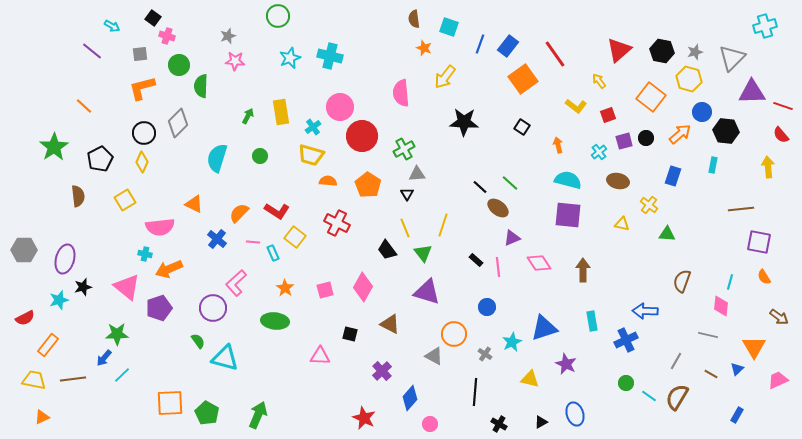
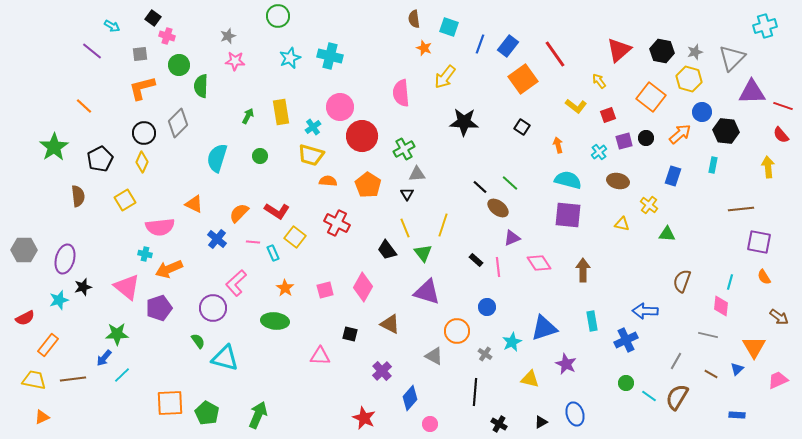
orange circle at (454, 334): moved 3 px right, 3 px up
blue rectangle at (737, 415): rotated 63 degrees clockwise
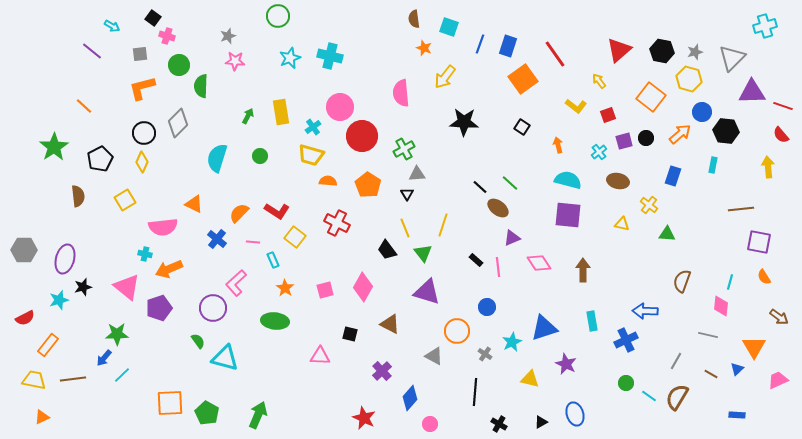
blue rectangle at (508, 46): rotated 20 degrees counterclockwise
pink semicircle at (160, 227): moved 3 px right
cyan rectangle at (273, 253): moved 7 px down
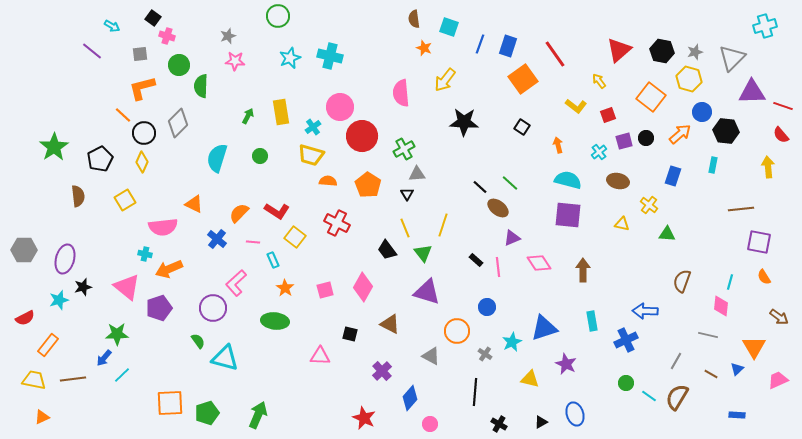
yellow arrow at (445, 77): moved 3 px down
orange line at (84, 106): moved 39 px right, 9 px down
gray triangle at (434, 356): moved 3 px left
green pentagon at (207, 413): rotated 25 degrees clockwise
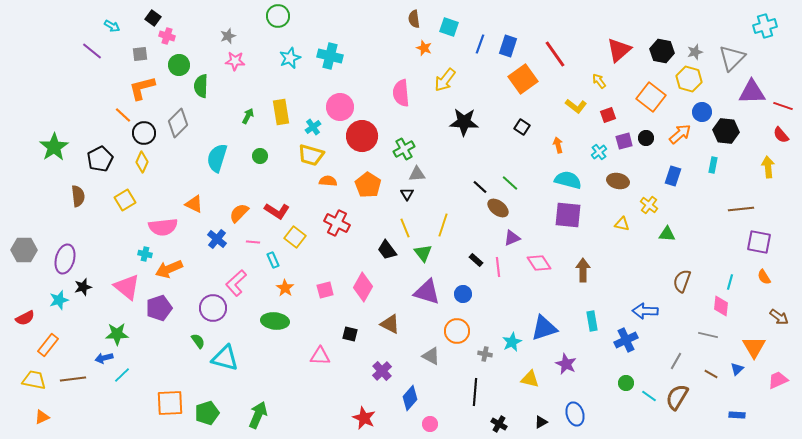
blue circle at (487, 307): moved 24 px left, 13 px up
gray cross at (485, 354): rotated 24 degrees counterclockwise
blue arrow at (104, 358): rotated 36 degrees clockwise
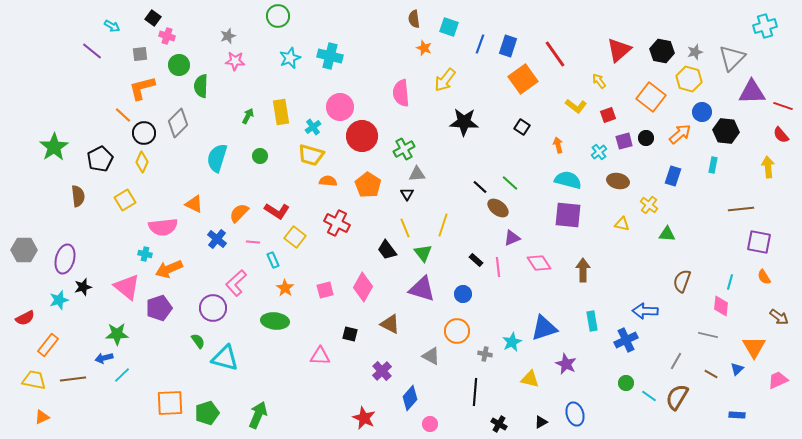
purple triangle at (427, 292): moved 5 px left, 3 px up
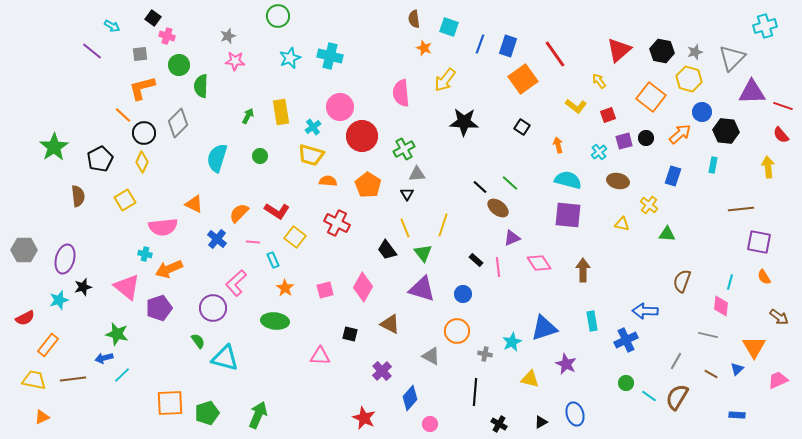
green star at (117, 334): rotated 15 degrees clockwise
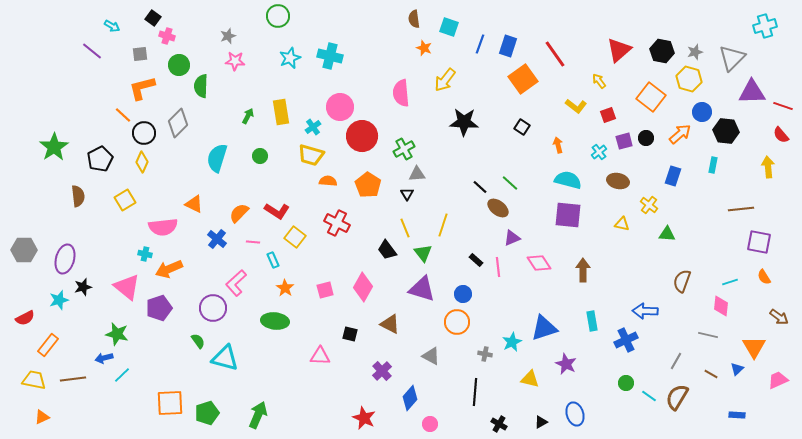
cyan line at (730, 282): rotated 56 degrees clockwise
orange circle at (457, 331): moved 9 px up
